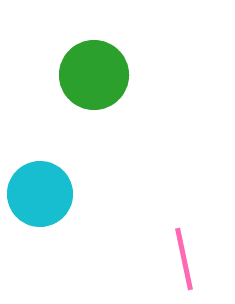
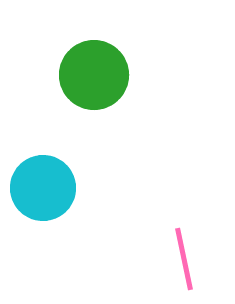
cyan circle: moved 3 px right, 6 px up
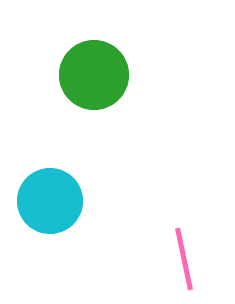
cyan circle: moved 7 px right, 13 px down
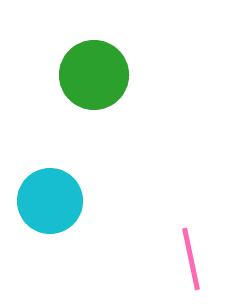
pink line: moved 7 px right
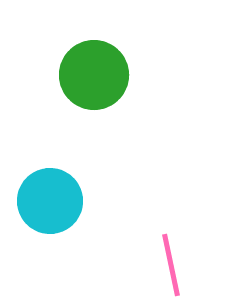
pink line: moved 20 px left, 6 px down
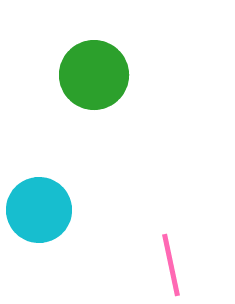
cyan circle: moved 11 px left, 9 px down
